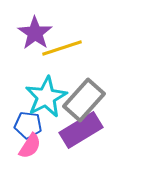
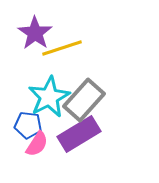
cyan star: moved 3 px right
purple rectangle: moved 2 px left, 4 px down
pink semicircle: moved 7 px right, 2 px up
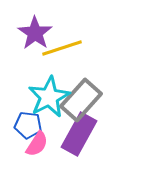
gray rectangle: moved 3 px left
purple rectangle: rotated 30 degrees counterclockwise
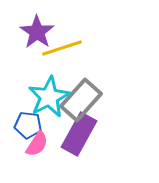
purple star: moved 2 px right, 1 px up
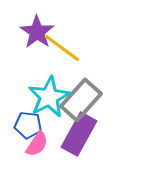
yellow line: rotated 54 degrees clockwise
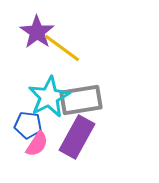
gray rectangle: rotated 39 degrees clockwise
purple rectangle: moved 2 px left, 3 px down
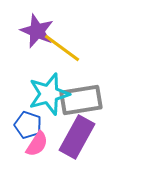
purple star: moved 1 px up; rotated 12 degrees counterclockwise
cyan star: moved 3 px up; rotated 12 degrees clockwise
blue pentagon: rotated 12 degrees clockwise
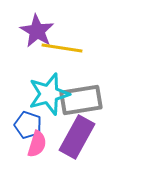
purple star: rotated 8 degrees clockwise
yellow line: rotated 27 degrees counterclockwise
pink semicircle: rotated 16 degrees counterclockwise
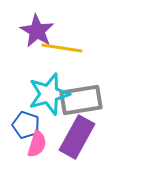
blue pentagon: moved 2 px left
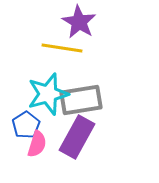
purple star: moved 42 px right, 9 px up
cyan star: moved 1 px left
blue pentagon: rotated 20 degrees clockwise
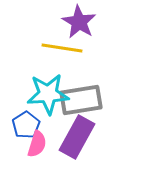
cyan star: rotated 12 degrees clockwise
